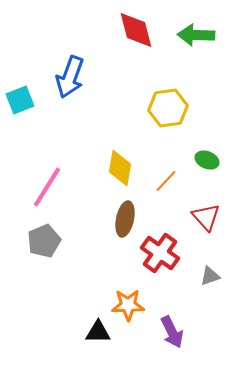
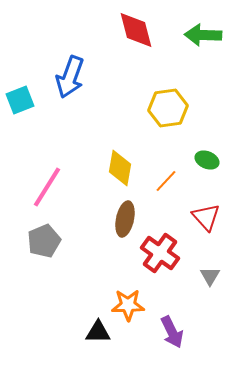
green arrow: moved 7 px right
gray triangle: rotated 40 degrees counterclockwise
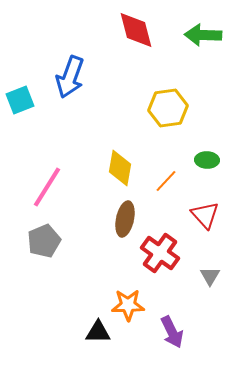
green ellipse: rotated 20 degrees counterclockwise
red triangle: moved 1 px left, 2 px up
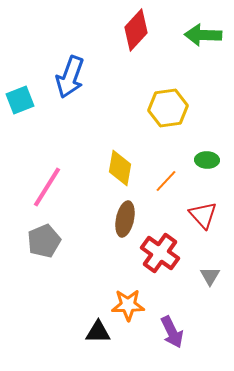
red diamond: rotated 57 degrees clockwise
red triangle: moved 2 px left
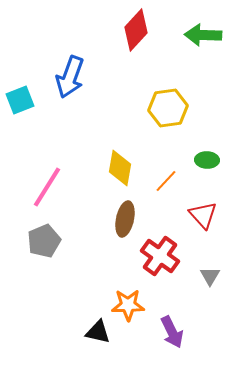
red cross: moved 3 px down
black triangle: rotated 12 degrees clockwise
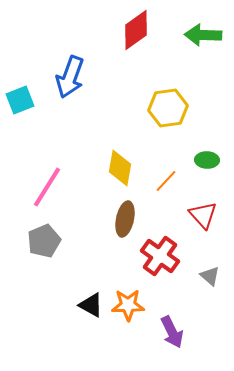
red diamond: rotated 12 degrees clockwise
gray triangle: rotated 20 degrees counterclockwise
black triangle: moved 7 px left, 27 px up; rotated 16 degrees clockwise
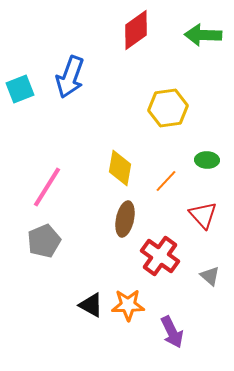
cyan square: moved 11 px up
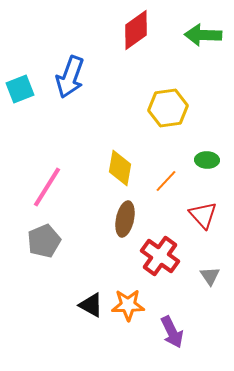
gray triangle: rotated 15 degrees clockwise
